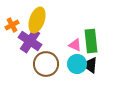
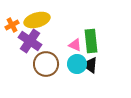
yellow ellipse: rotated 55 degrees clockwise
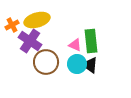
brown circle: moved 2 px up
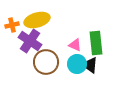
orange cross: rotated 16 degrees clockwise
green rectangle: moved 5 px right, 2 px down
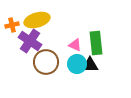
black triangle: rotated 36 degrees counterclockwise
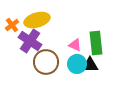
orange cross: rotated 24 degrees counterclockwise
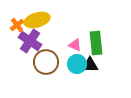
orange cross: moved 5 px right
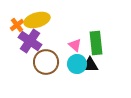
pink triangle: rotated 16 degrees clockwise
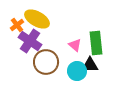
yellow ellipse: moved 1 px up; rotated 45 degrees clockwise
cyan circle: moved 7 px down
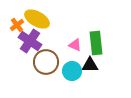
pink triangle: rotated 16 degrees counterclockwise
cyan circle: moved 5 px left
